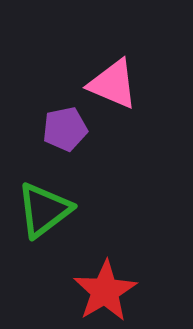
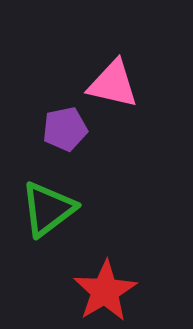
pink triangle: rotated 10 degrees counterclockwise
green triangle: moved 4 px right, 1 px up
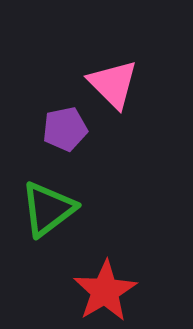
pink triangle: rotated 32 degrees clockwise
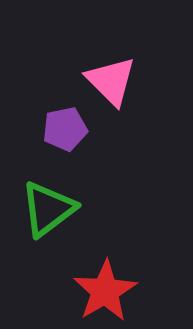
pink triangle: moved 2 px left, 3 px up
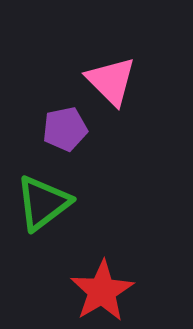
green triangle: moved 5 px left, 6 px up
red star: moved 3 px left
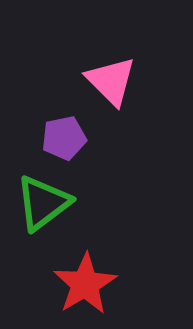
purple pentagon: moved 1 px left, 9 px down
red star: moved 17 px left, 7 px up
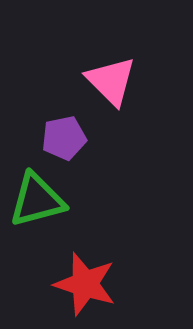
green triangle: moved 6 px left, 3 px up; rotated 22 degrees clockwise
red star: rotated 24 degrees counterclockwise
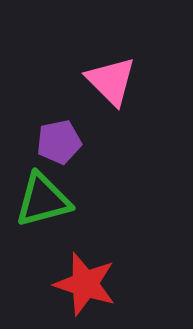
purple pentagon: moved 5 px left, 4 px down
green triangle: moved 6 px right
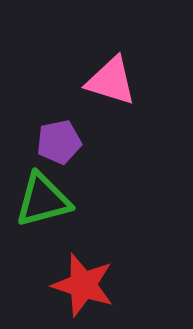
pink triangle: rotated 28 degrees counterclockwise
red star: moved 2 px left, 1 px down
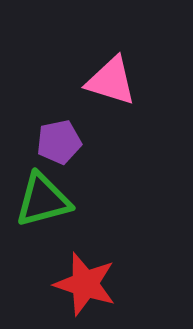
red star: moved 2 px right, 1 px up
